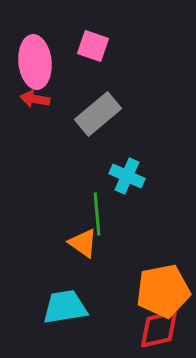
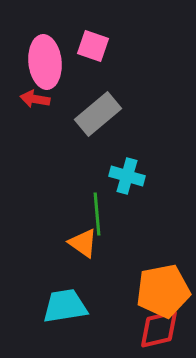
pink ellipse: moved 10 px right
cyan cross: rotated 8 degrees counterclockwise
cyan trapezoid: moved 1 px up
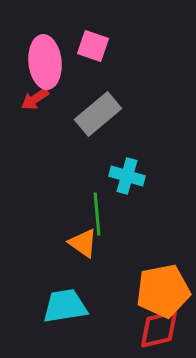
red arrow: rotated 44 degrees counterclockwise
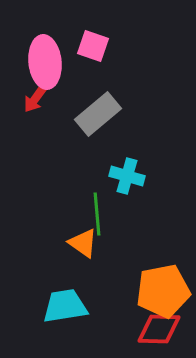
red arrow: rotated 20 degrees counterclockwise
red diamond: rotated 15 degrees clockwise
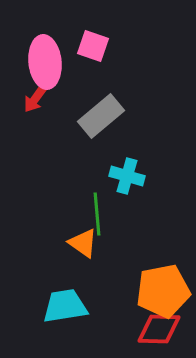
gray rectangle: moved 3 px right, 2 px down
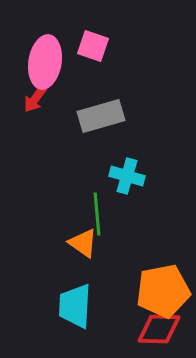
pink ellipse: rotated 15 degrees clockwise
gray rectangle: rotated 24 degrees clockwise
cyan trapezoid: moved 10 px right; rotated 78 degrees counterclockwise
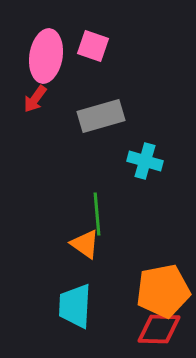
pink ellipse: moved 1 px right, 6 px up
cyan cross: moved 18 px right, 15 px up
orange triangle: moved 2 px right, 1 px down
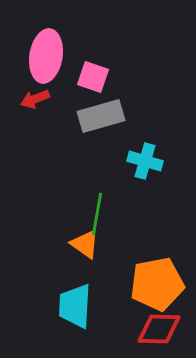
pink square: moved 31 px down
red arrow: rotated 32 degrees clockwise
green line: rotated 15 degrees clockwise
orange pentagon: moved 6 px left, 7 px up
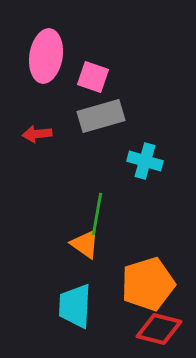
red arrow: moved 2 px right, 35 px down; rotated 16 degrees clockwise
orange pentagon: moved 9 px left; rotated 6 degrees counterclockwise
red diamond: rotated 12 degrees clockwise
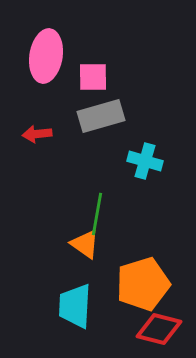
pink square: rotated 20 degrees counterclockwise
orange pentagon: moved 5 px left
